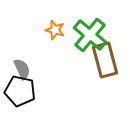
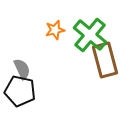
orange star: rotated 30 degrees counterclockwise
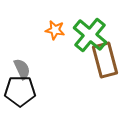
orange star: rotated 24 degrees clockwise
black pentagon: rotated 12 degrees counterclockwise
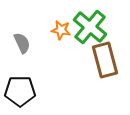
orange star: moved 6 px right
green cross: moved 8 px up
gray semicircle: moved 26 px up
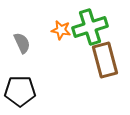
green cross: rotated 32 degrees clockwise
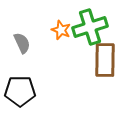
orange star: rotated 12 degrees clockwise
brown rectangle: rotated 16 degrees clockwise
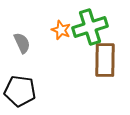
black pentagon: rotated 8 degrees clockwise
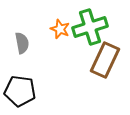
orange star: moved 1 px left, 1 px up
gray semicircle: rotated 15 degrees clockwise
brown rectangle: rotated 24 degrees clockwise
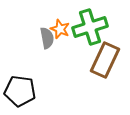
gray semicircle: moved 25 px right, 5 px up
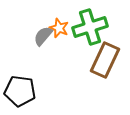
orange star: moved 1 px left, 1 px up
gray semicircle: moved 4 px left, 2 px up; rotated 130 degrees counterclockwise
